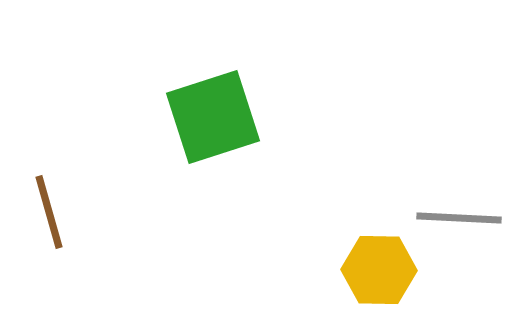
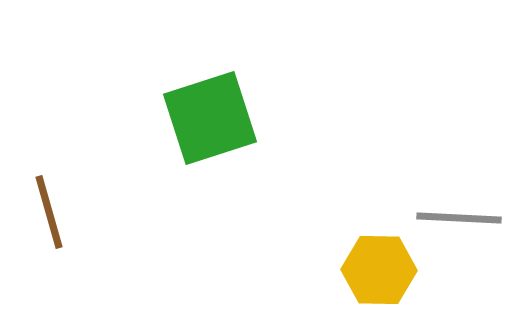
green square: moved 3 px left, 1 px down
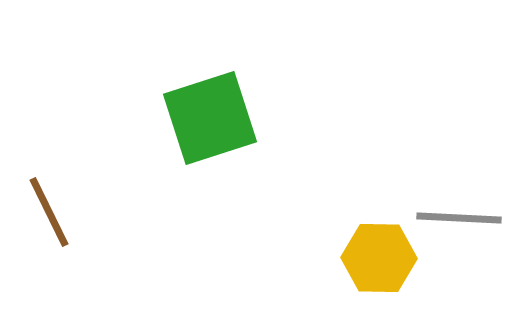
brown line: rotated 10 degrees counterclockwise
yellow hexagon: moved 12 px up
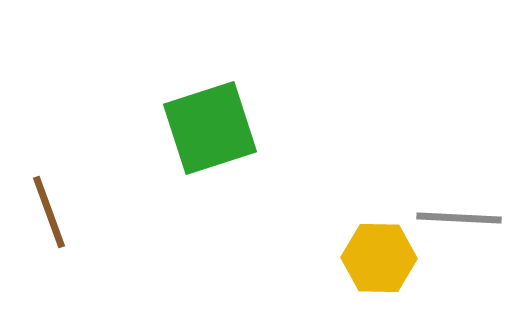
green square: moved 10 px down
brown line: rotated 6 degrees clockwise
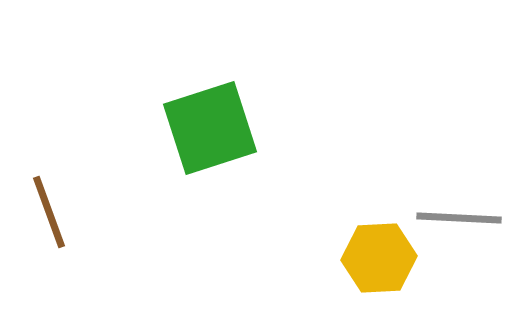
yellow hexagon: rotated 4 degrees counterclockwise
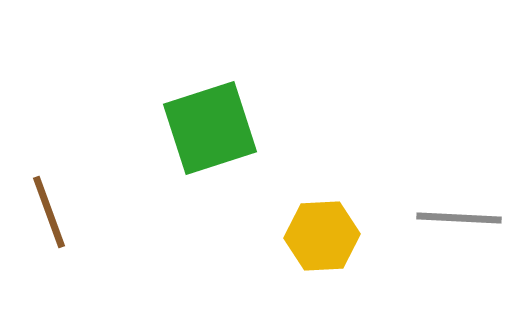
yellow hexagon: moved 57 px left, 22 px up
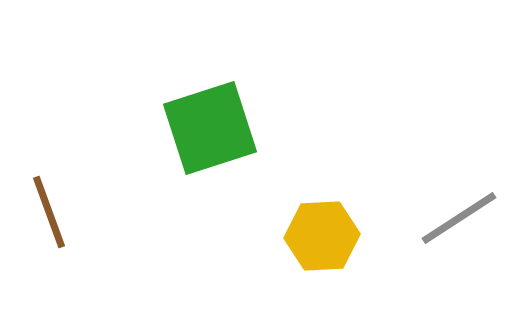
gray line: rotated 36 degrees counterclockwise
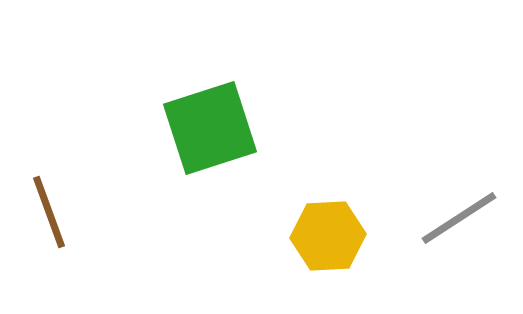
yellow hexagon: moved 6 px right
